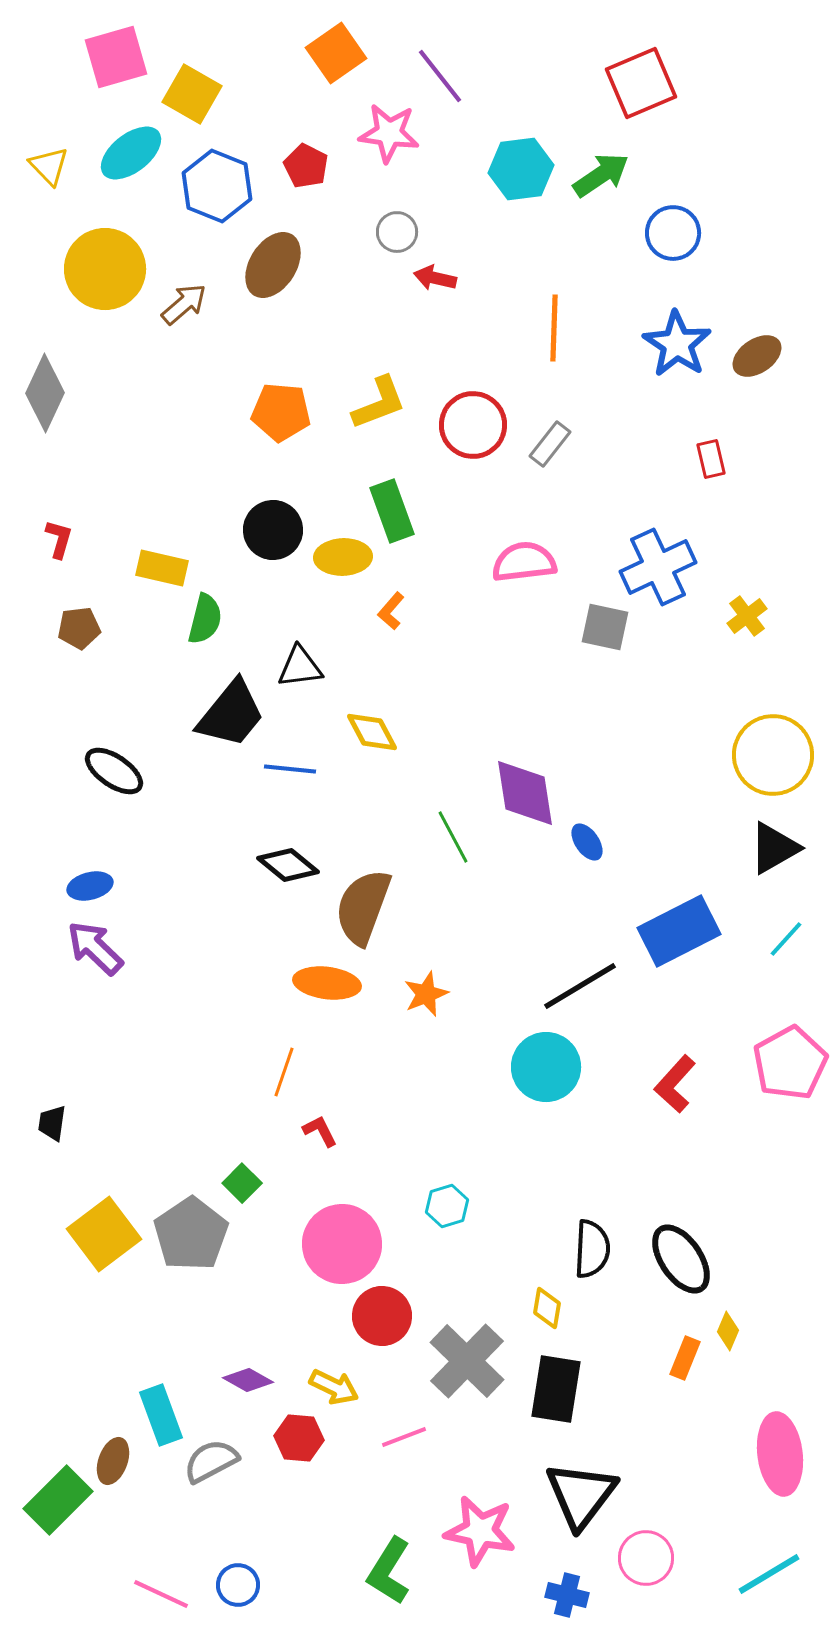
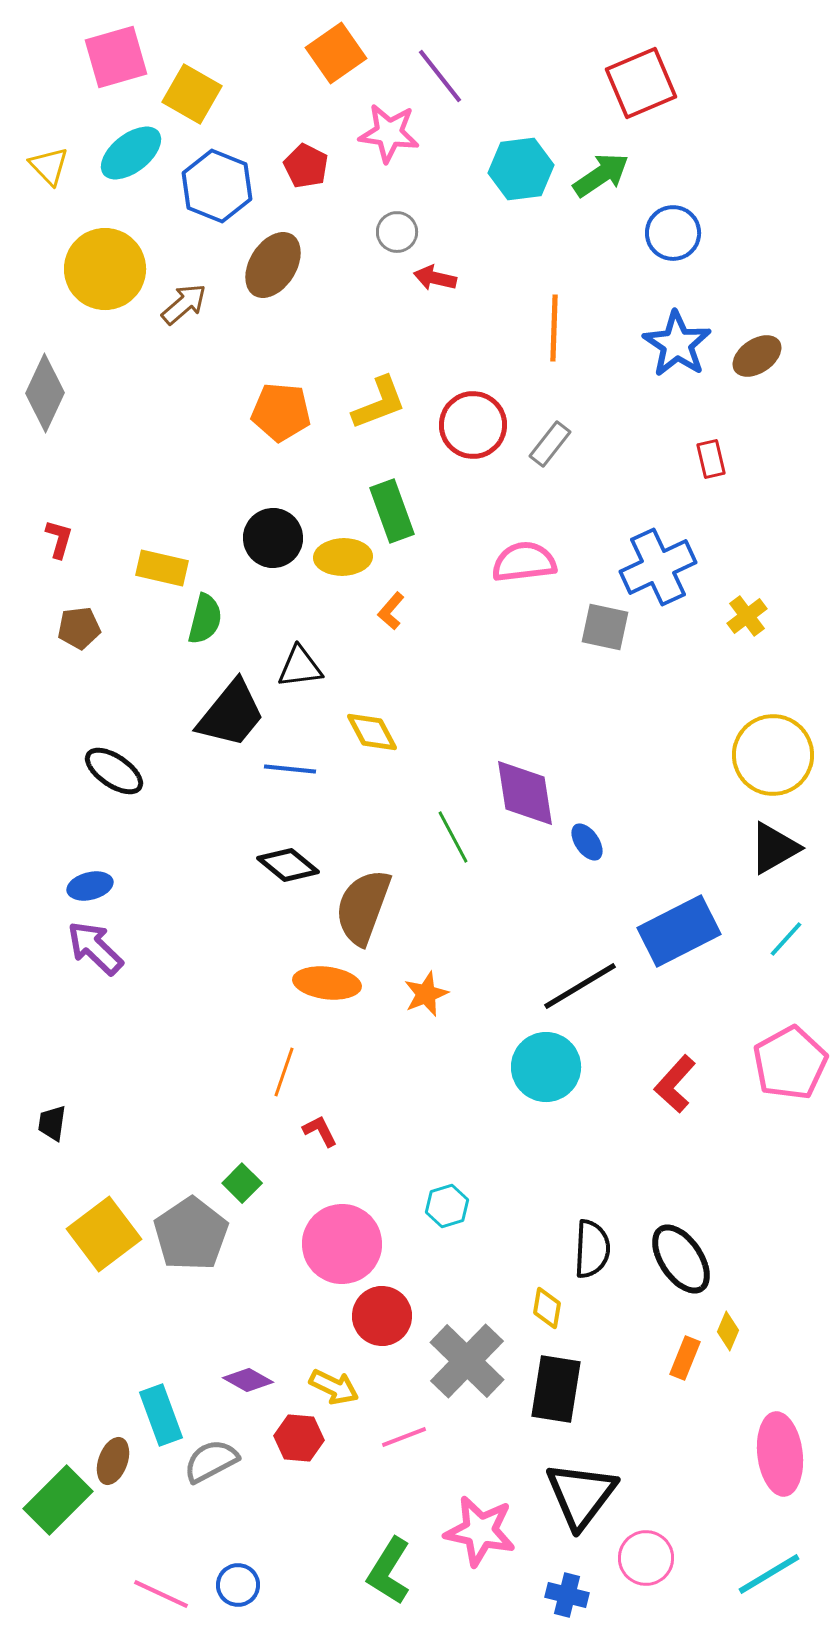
black circle at (273, 530): moved 8 px down
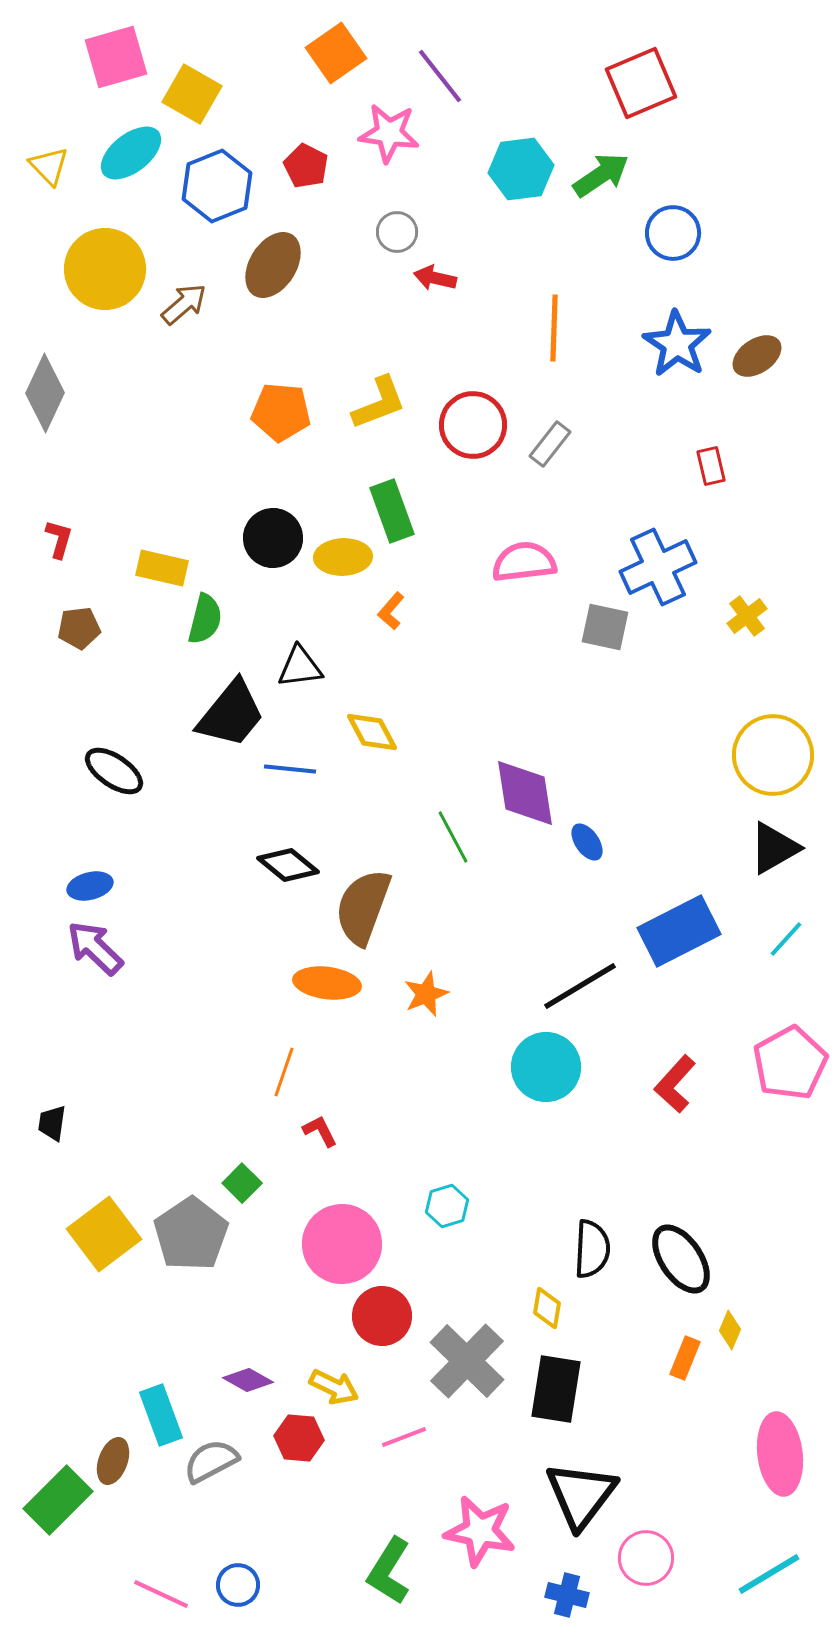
blue hexagon at (217, 186): rotated 16 degrees clockwise
red rectangle at (711, 459): moved 7 px down
yellow diamond at (728, 1331): moved 2 px right, 1 px up
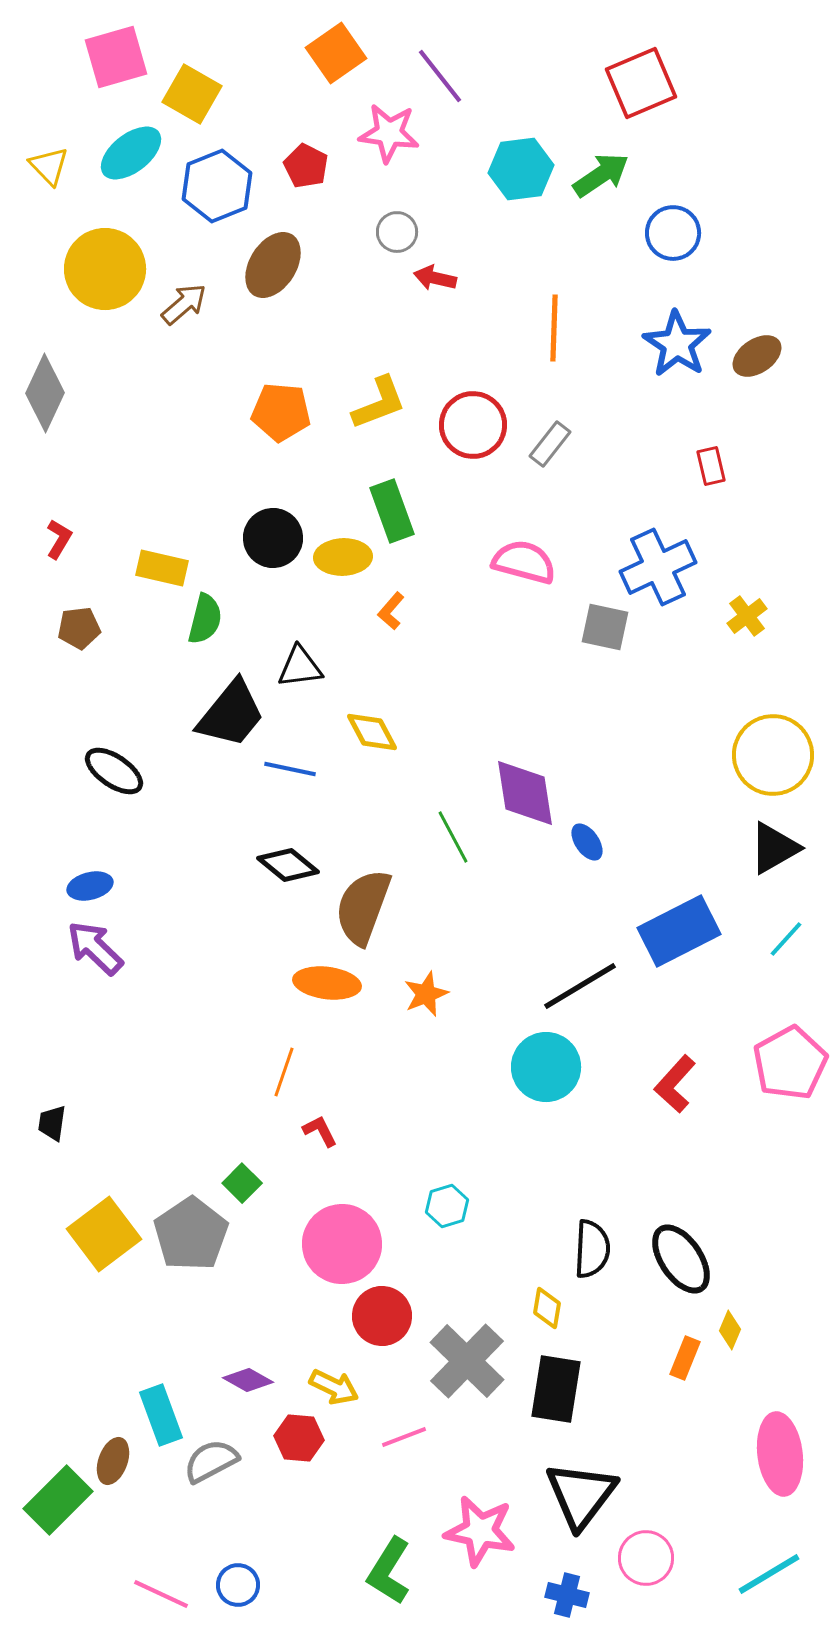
red L-shape at (59, 539): rotated 15 degrees clockwise
pink semicircle at (524, 562): rotated 22 degrees clockwise
blue line at (290, 769): rotated 6 degrees clockwise
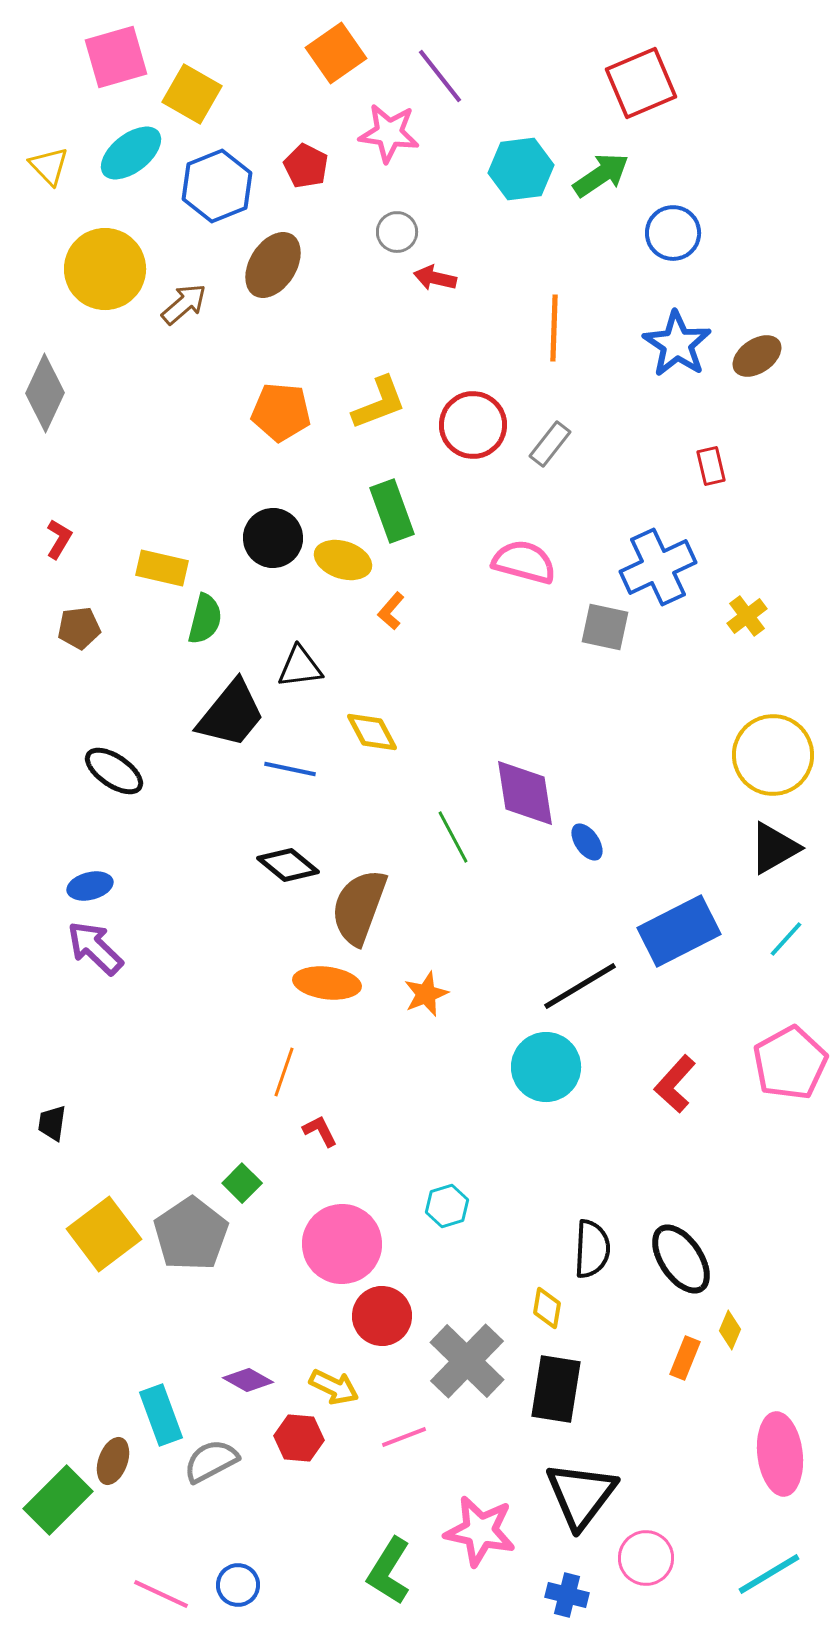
yellow ellipse at (343, 557): moved 3 px down; rotated 20 degrees clockwise
brown semicircle at (363, 907): moved 4 px left
